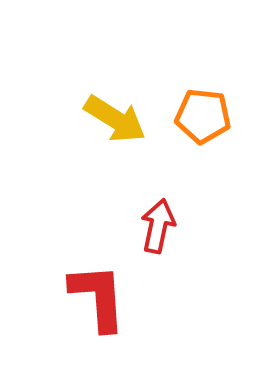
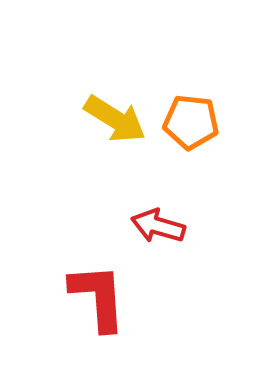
orange pentagon: moved 12 px left, 6 px down
red arrow: rotated 86 degrees counterclockwise
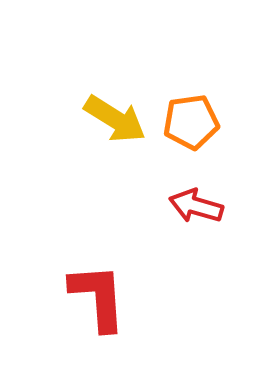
orange pentagon: rotated 14 degrees counterclockwise
red arrow: moved 38 px right, 20 px up
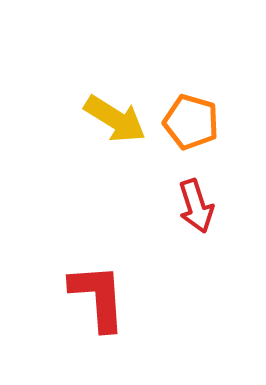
orange pentagon: rotated 24 degrees clockwise
red arrow: rotated 124 degrees counterclockwise
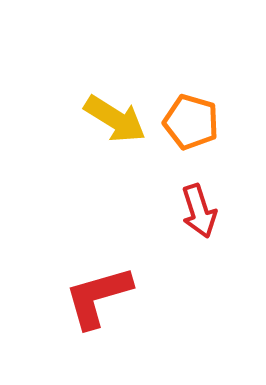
red arrow: moved 3 px right, 5 px down
red L-shape: rotated 102 degrees counterclockwise
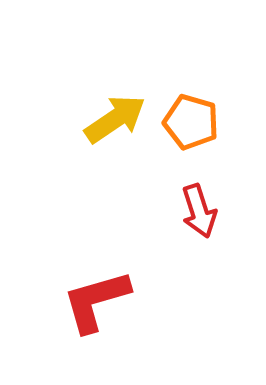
yellow arrow: rotated 66 degrees counterclockwise
red L-shape: moved 2 px left, 4 px down
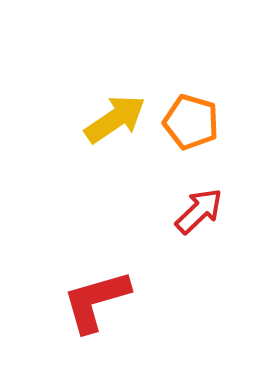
red arrow: rotated 116 degrees counterclockwise
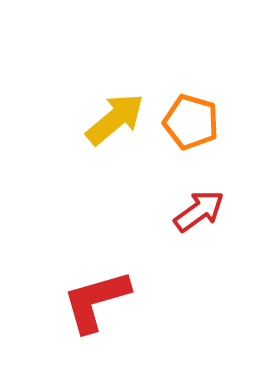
yellow arrow: rotated 6 degrees counterclockwise
red arrow: rotated 8 degrees clockwise
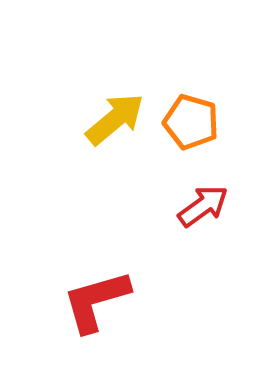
red arrow: moved 4 px right, 5 px up
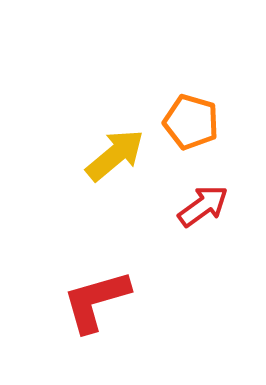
yellow arrow: moved 36 px down
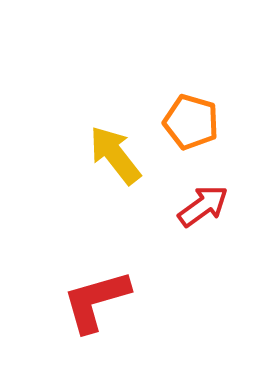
yellow arrow: rotated 88 degrees counterclockwise
